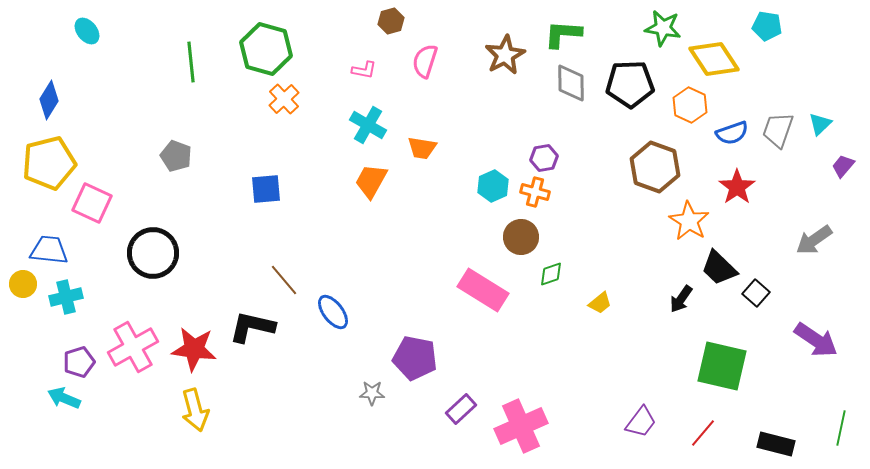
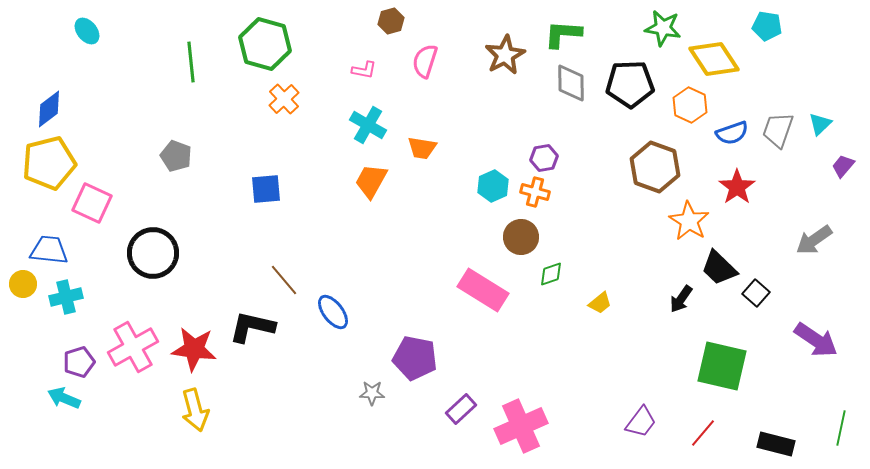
green hexagon at (266, 49): moved 1 px left, 5 px up
blue diamond at (49, 100): moved 9 px down; rotated 21 degrees clockwise
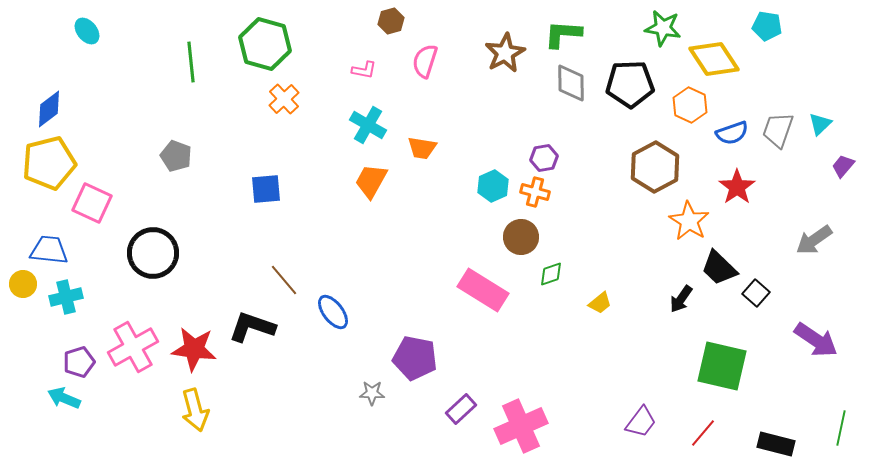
brown star at (505, 55): moved 2 px up
brown hexagon at (655, 167): rotated 12 degrees clockwise
black L-shape at (252, 327): rotated 6 degrees clockwise
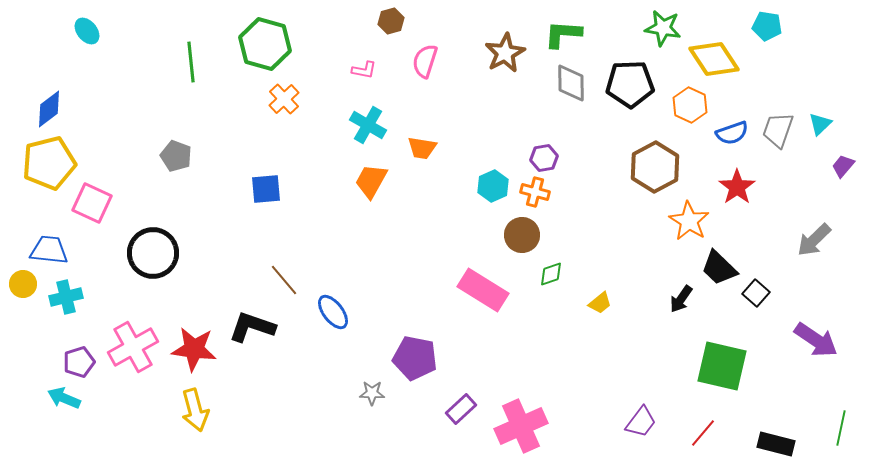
brown circle at (521, 237): moved 1 px right, 2 px up
gray arrow at (814, 240): rotated 9 degrees counterclockwise
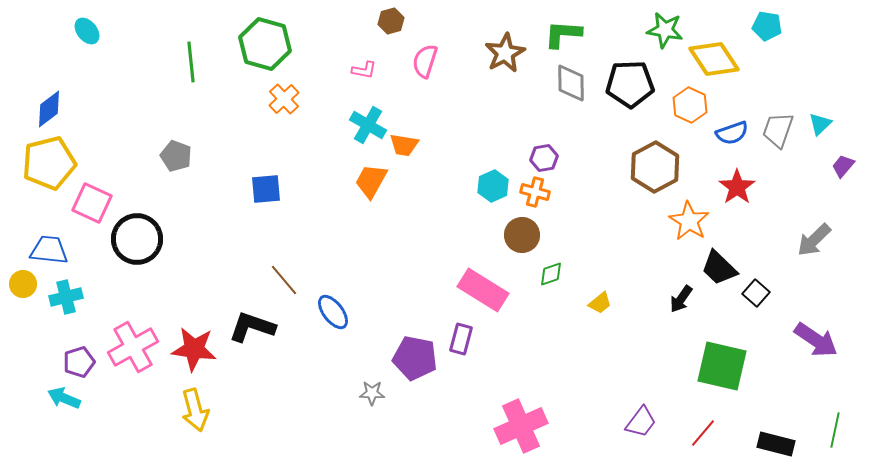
green star at (663, 28): moved 2 px right, 2 px down
orange trapezoid at (422, 148): moved 18 px left, 3 px up
black circle at (153, 253): moved 16 px left, 14 px up
purple rectangle at (461, 409): moved 70 px up; rotated 32 degrees counterclockwise
green line at (841, 428): moved 6 px left, 2 px down
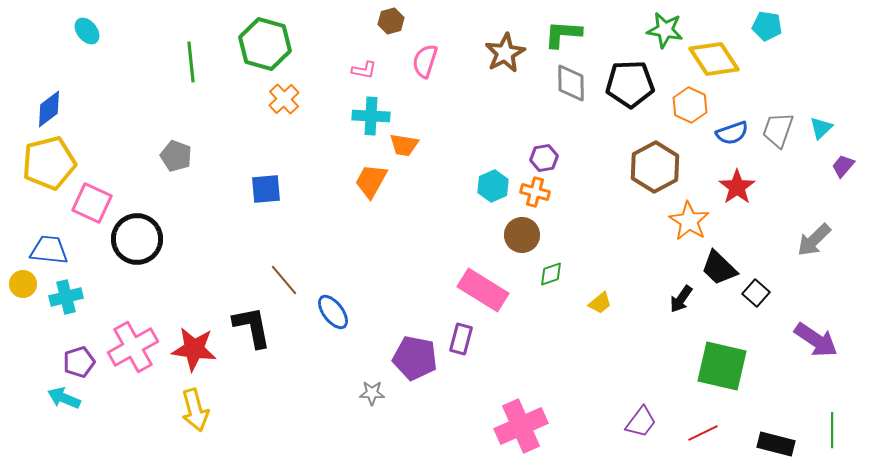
cyan triangle at (820, 124): moved 1 px right, 4 px down
cyan cross at (368, 125): moved 3 px right, 9 px up; rotated 27 degrees counterclockwise
black L-shape at (252, 327): rotated 60 degrees clockwise
green line at (835, 430): moved 3 px left; rotated 12 degrees counterclockwise
red line at (703, 433): rotated 24 degrees clockwise
